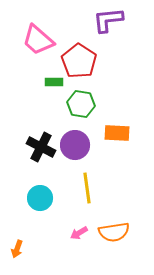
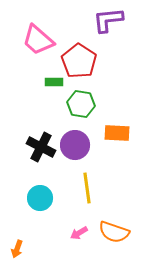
orange semicircle: rotated 28 degrees clockwise
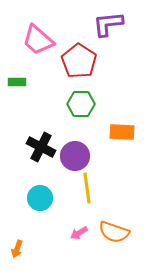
purple L-shape: moved 4 px down
green rectangle: moved 37 px left
green hexagon: rotated 8 degrees counterclockwise
orange rectangle: moved 5 px right, 1 px up
purple circle: moved 11 px down
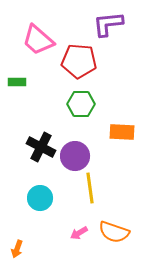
red pentagon: rotated 28 degrees counterclockwise
yellow line: moved 3 px right
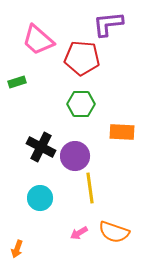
red pentagon: moved 3 px right, 3 px up
green rectangle: rotated 18 degrees counterclockwise
